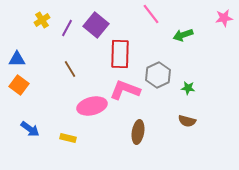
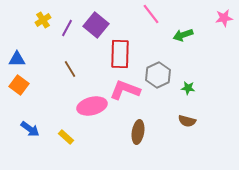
yellow cross: moved 1 px right
yellow rectangle: moved 2 px left, 1 px up; rotated 28 degrees clockwise
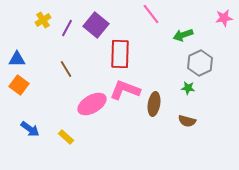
brown line: moved 4 px left
gray hexagon: moved 42 px right, 12 px up
pink ellipse: moved 2 px up; rotated 16 degrees counterclockwise
brown ellipse: moved 16 px right, 28 px up
